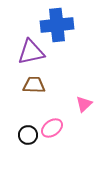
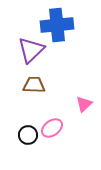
purple triangle: moved 2 px up; rotated 32 degrees counterclockwise
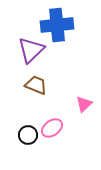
brown trapezoid: moved 2 px right; rotated 20 degrees clockwise
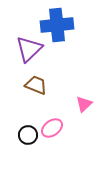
purple triangle: moved 2 px left, 1 px up
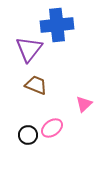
purple triangle: rotated 8 degrees counterclockwise
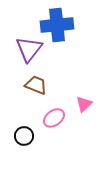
pink ellipse: moved 2 px right, 10 px up
black circle: moved 4 px left, 1 px down
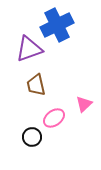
blue cross: rotated 20 degrees counterclockwise
purple triangle: rotated 32 degrees clockwise
brown trapezoid: rotated 125 degrees counterclockwise
black circle: moved 8 px right, 1 px down
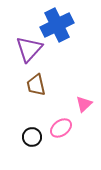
purple triangle: rotated 28 degrees counterclockwise
pink ellipse: moved 7 px right, 10 px down
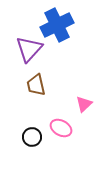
pink ellipse: rotated 65 degrees clockwise
